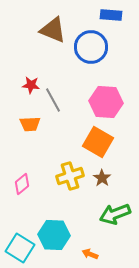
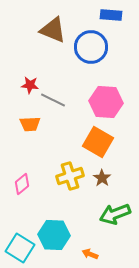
red star: moved 1 px left
gray line: rotated 35 degrees counterclockwise
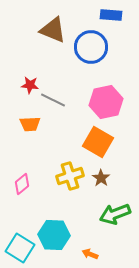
pink hexagon: rotated 16 degrees counterclockwise
brown star: moved 1 px left
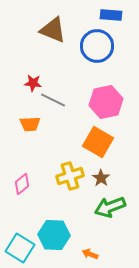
blue circle: moved 6 px right, 1 px up
red star: moved 3 px right, 2 px up
green arrow: moved 5 px left, 7 px up
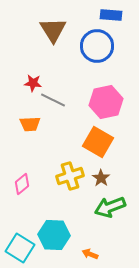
brown triangle: rotated 36 degrees clockwise
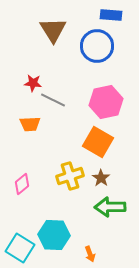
green arrow: rotated 20 degrees clockwise
orange arrow: rotated 133 degrees counterclockwise
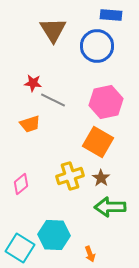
orange trapezoid: rotated 15 degrees counterclockwise
pink diamond: moved 1 px left
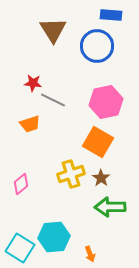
yellow cross: moved 1 px right, 2 px up
cyan hexagon: moved 2 px down; rotated 8 degrees counterclockwise
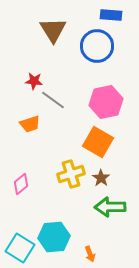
red star: moved 1 px right, 2 px up
gray line: rotated 10 degrees clockwise
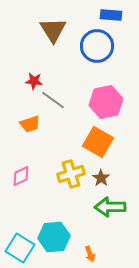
pink diamond: moved 8 px up; rotated 15 degrees clockwise
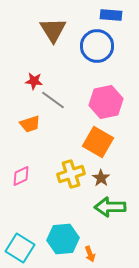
cyan hexagon: moved 9 px right, 2 px down
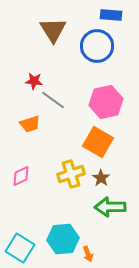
orange arrow: moved 2 px left
